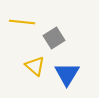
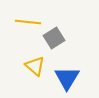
yellow line: moved 6 px right
blue triangle: moved 4 px down
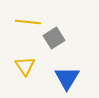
yellow triangle: moved 10 px left; rotated 15 degrees clockwise
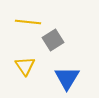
gray square: moved 1 px left, 2 px down
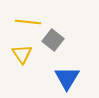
gray square: rotated 20 degrees counterclockwise
yellow triangle: moved 3 px left, 12 px up
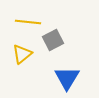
gray square: rotated 25 degrees clockwise
yellow triangle: rotated 25 degrees clockwise
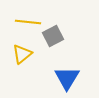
gray square: moved 4 px up
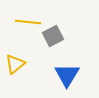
yellow triangle: moved 7 px left, 10 px down
blue triangle: moved 3 px up
